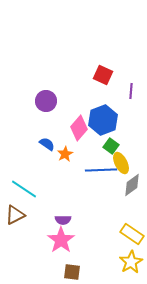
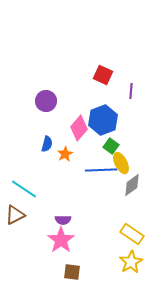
blue semicircle: rotated 70 degrees clockwise
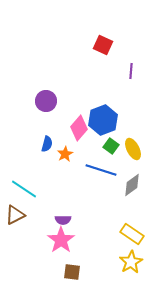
red square: moved 30 px up
purple line: moved 20 px up
yellow ellipse: moved 12 px right, 14 px up
blue line: rotated 20 degrees clockwise
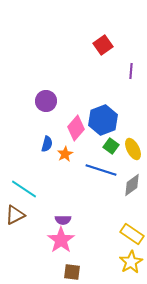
red square: rotated 30 degrees clockwise
pink diamond: moved 3 px left
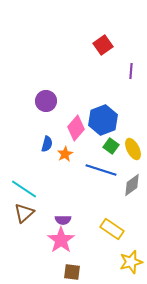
brown triangle: moved 9 px right, 2 px up; rotated 15 degrees counterclockwise
yellow rectangle: moved 20 px left, 5 px up
yellow star: rotated 15 degrees clockwise
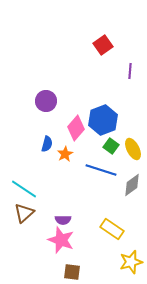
purple line: moved 1 px left
pink star: rotated 16 degrees counterclockwise
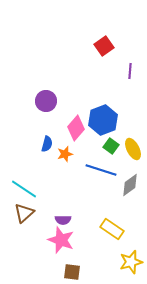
red square: moved 1 px right, 1 px down
orange star: rotated 14 degrees clockwise
gray diamond: moved 2 px left
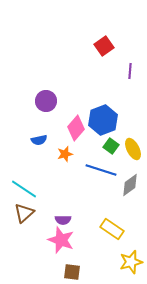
blue semicircle: moved 8 px left, 4 px up; rotated 63 degrees clockwise
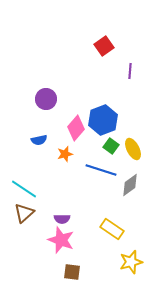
purple circle: moved 2 px up
purple semicircle: moved 1 px left, 1 px up
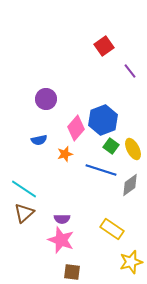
purple line: rotated 42 degrees counterclockwise
